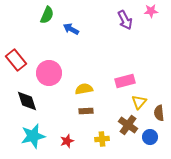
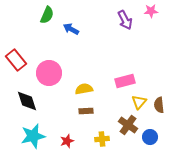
brown semicircle: moved 8 px up
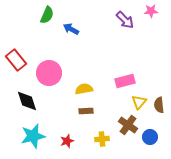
purple arrow: rotated 18 degrees counterclockwise
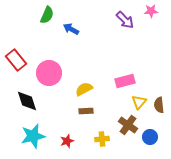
yellow semicircle: rotated 18 degrees counterclockwise
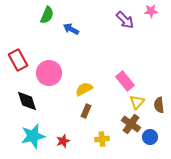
red rectangle: moved 2 px right; rotated 10 degrees clockwise
pink rectangle: rotated 66 degrees clockwise
yellow triangle: moved 2 px left
brown rectangle: rotated 64 degrees counterclockwise
brown cross: moved 3 px right, 1 px up
red star: moved 4 px left
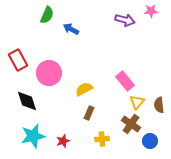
purple arrow: rotated 30 degrees counterclockwise
brown rectangle: moved 3 px right, 2 px down
blue circle: moved 4 px down
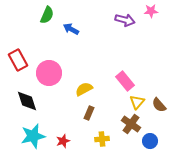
brown semicircle: rotated 35 degrees counterclockwise
